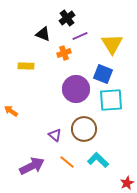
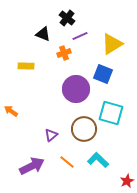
black cross: rotated 14 degrees counterclockwise
yellow triangle: rotated 30 degrees clockwise
cyan square: moved 13 px down; rotated 20 degrees clockwise
purple triangle: moved 4 px left; rotated 40 degrees clockwise
red star: moved 2 px up
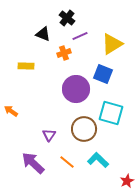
purple triangle: moved 2 px left; rotated 16 degrees counterclockwise
purple arrow: moved 1 px right, 3 px up; rotated 110 degrees counterclockwise
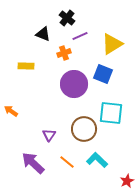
purple circle: moved 2 px left, 5 px up
cyan square: rotated 10 degrees counterclockwise
cyan L-shape: moved 1 px left
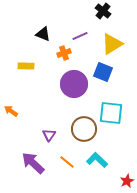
black cross: moved 36 px right, 7 px up
blue square: moved 2 px up
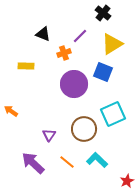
black cross: moved 2 px down
purple line: rotated 21 degrees counterclockwise
cyan square: moved 2 px right, 1 px down; rotated 30 degrees counterclockwise
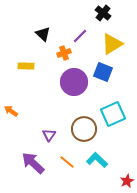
black triangle: rotated 21 degrees clockwise
purple circle: moved 2 px up
